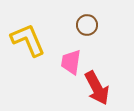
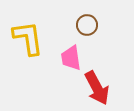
yellow L-shape: moved 2 px up; rotated 15 degrees clockwise
pink trapezoid: moved 4 px up; rotated 16 degrees counterclockwise
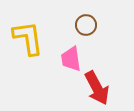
brown circle: moved 1 px left
pink trapezoid: moved 1 px down
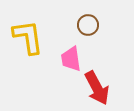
brown circle: moved 2 px right
yellow L-shape: moved 1 px up
